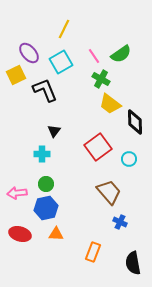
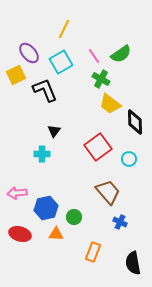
green circle: moved 28 px right, 33 px down
brown trapezoid: moved 1 px left
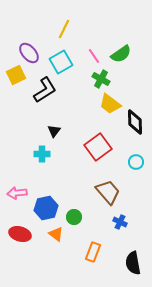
black L-shape: rotated 80 degrees clockwise
cyan circle: moved 7 px right, 3 px down
orange triangle: rotated 35 degrees clockwise
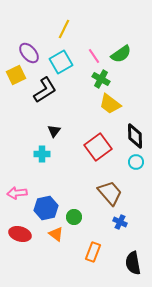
black diamond: moved 14 px down
brown trapezoid: moved 2 px right, 1 px down
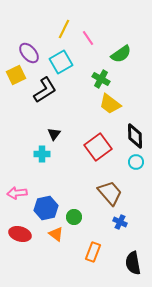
pink line: moved 6 px left, 18 px up
black triangle: moved 3 px down
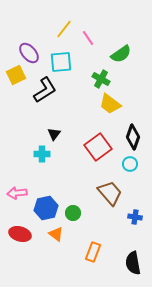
yellow line: rotated 12 degrees clockwise
cyan square: rotated 25 degrees clockwise
black diamond: moved 2 px left, 1 px down; rotated 20 degrees clockwise
cyan circle: moved 6 px left, 2 px down
green circle: moved 1 px left, 4 px up
blue cross: moved 15 px right, 5 px up; rotated 16 degrees counterclockwise
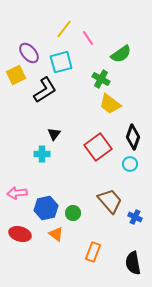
cyan square: rotated 10 degrees counterclockwise
brown trapezoid: moved 8 px down
blue cross: rotated 16 degrees clockwise
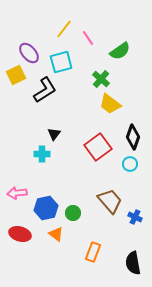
green semicircle: moved 1 px left, 3 px up
green cross: rotated 12 degrees clockwise
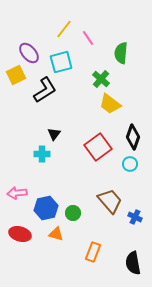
green semicircle: moved 1 px right, 2 px down; rotated 130 degrees clockwise
orange triangle: rotated 21 degrees counterclockwise
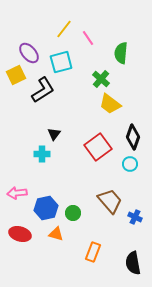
black L-shape: moved 2 px left
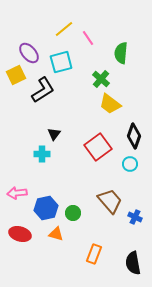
yellow line: rotated 12 degrees clockwise
black diamond: moved 1 px right, 1 px up
orange rectangle: moved 1 px right, 2 px down
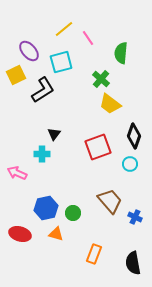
purple ellipse: moved 2 px up
red square: rotated 16 degrees clockwise
pink arrow: moved 20 px up; rotated 30 degrees clockwise
